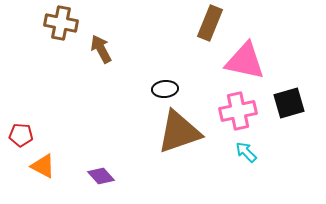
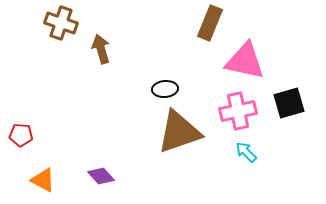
brown cross: rotated 8 degrees clockwise
brown arrow: rotated 12 degrees clockwise
orange triangle: moved 14 px down
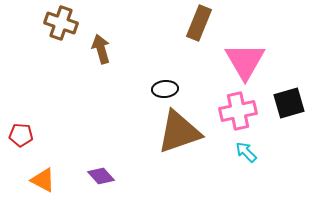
brown rectangle: moved 11 px left
pink triangle: rotated 48 degrees clockwise
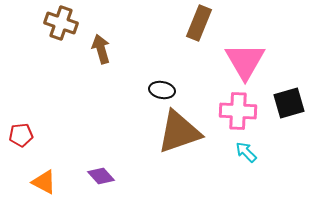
black ellipse: moved 3 px left, 1 px down; rotated 15 degrees clockwise
pink cross: rotated 15 degrees clockwise
red pentagon: rotated 10 degrees counterclockwise
orange triangle: moved 1 px right, 2 px down
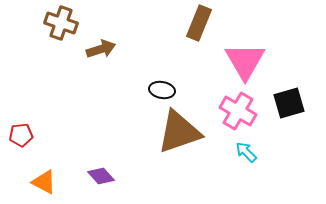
brown arrow: rotated 88 degrees clockwise
pink cross: rotated 27 degrees clockwise
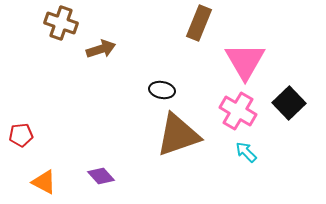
black square: rotated 28 degrees counterclockwise
brown triangle: moved 1 px left, 3 px down
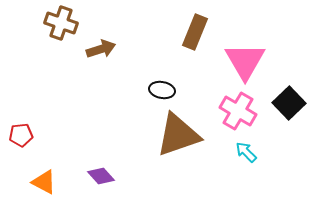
brown rectangle: moved 4 px left, 9 px down
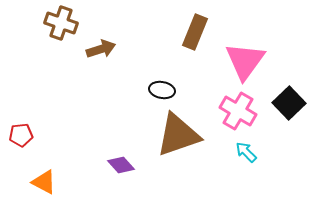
pink triangle: rotated 6 degrees clockwise
purple diamond: moved 20 px right, 11 px up
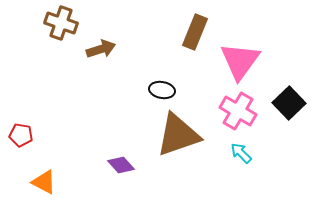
pink triangle: moved 5 px left
red pentagon: rotated 15 degrees clockwise
cyan arrow: moved 5 px left, 1 px down
